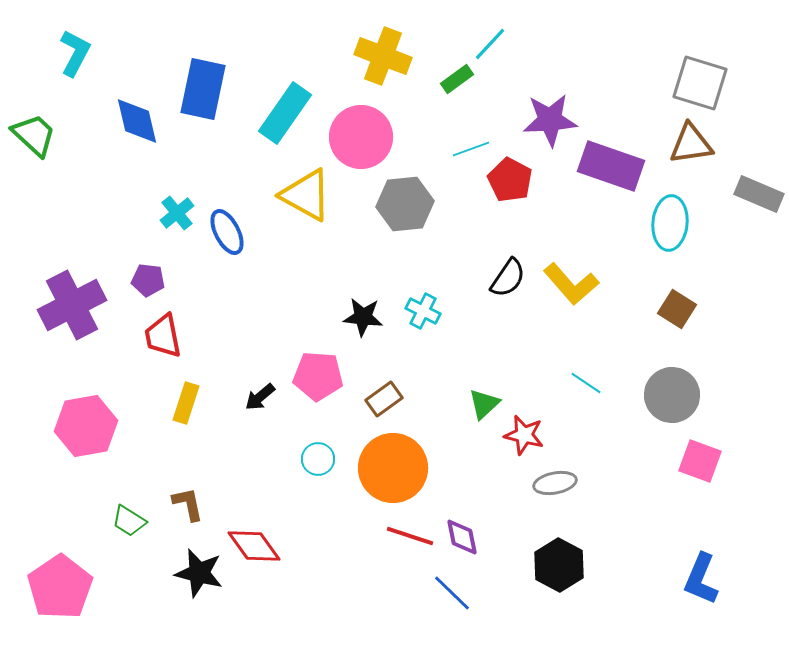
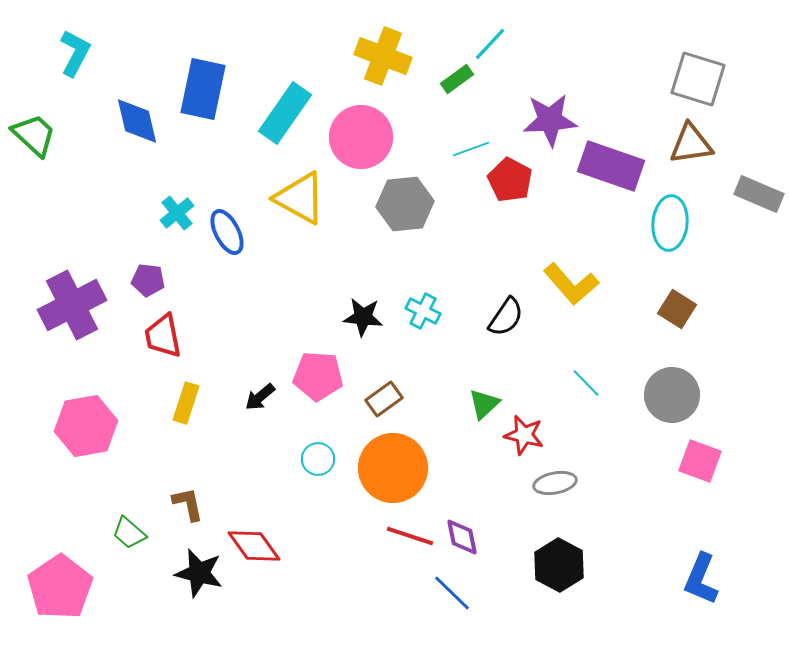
gray square at (700, 83): moved 2 px left, 4 px up
yellow triangle at (306, 195): moved 6 px left, 3 px down
black semicircle at (508, 278): moved 2 px left, 39 px down
cyan line at (586, 383): rotated 12 degrees clockwise
green trapezoid at (129, 521): moved 12 px down; rotated 9 degrees clockwise
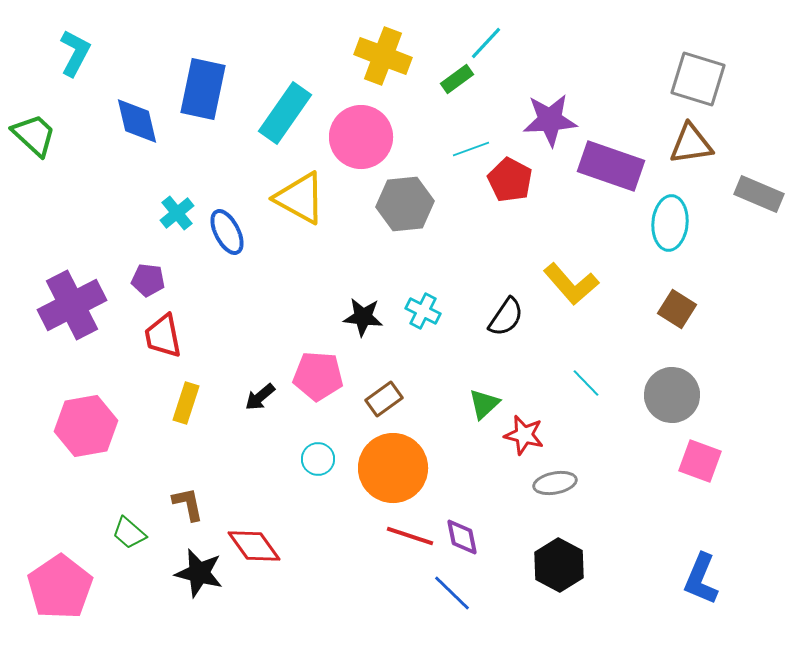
cyan line at (490, 44): moved 4 px left, 1 px up
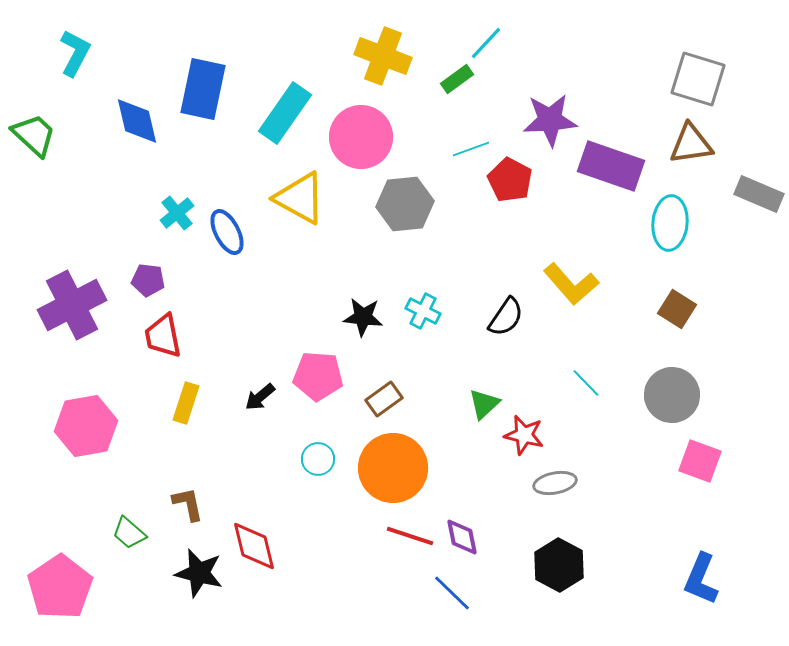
red diamond at (254, 546): rotated 22 degrees clockwise
